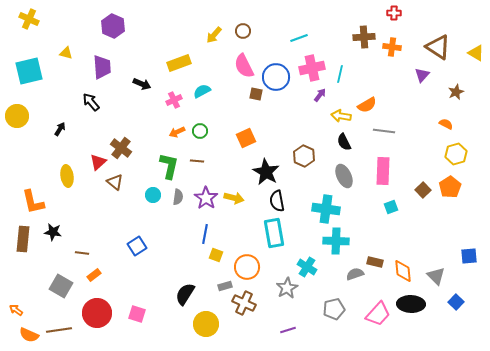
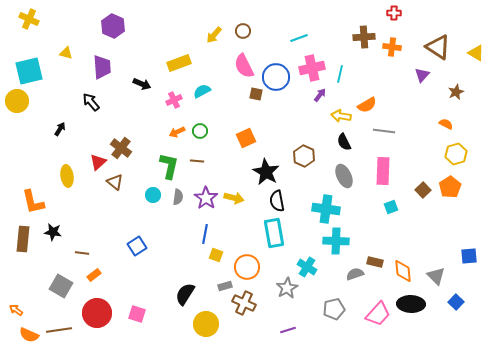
yellow circle at (17, 116): moved 15 px up
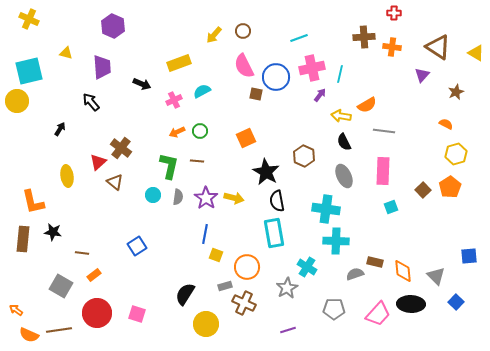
gray pentagon at (334, 309): rotated 15 degrees clockwise
